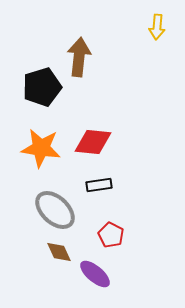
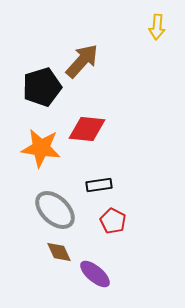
brown arrow: moved 3 px right, 4 px down; rotated 36 degrees clockwise
red diamond: moved 6 px left, 13 px up
red pentagon: moved 2 px right, 14 px up
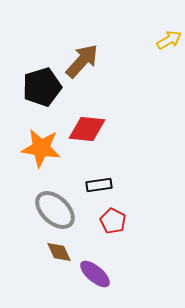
yellow arrow: moved 12 px right, 13 px down; rotated 125 degrees counterclockwise
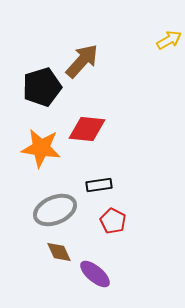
gray ellipse: rotated 66 degrees counterclockwise
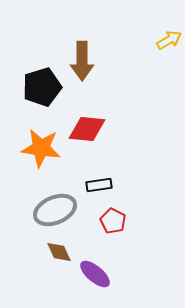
brown arrow: rotated 138 degrees clockwise
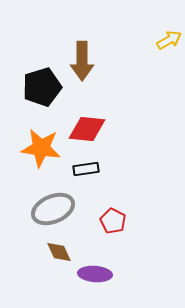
black rectangle: moved 13 px left, 16 px up
gray ellipse: moved 2 px left, 1 px up
purple ellipse: rotated 36 degrees counterclockwise
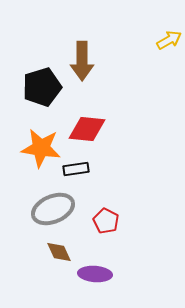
black rectangle: moved 10 px left
red pentagon: moved 7 px left
